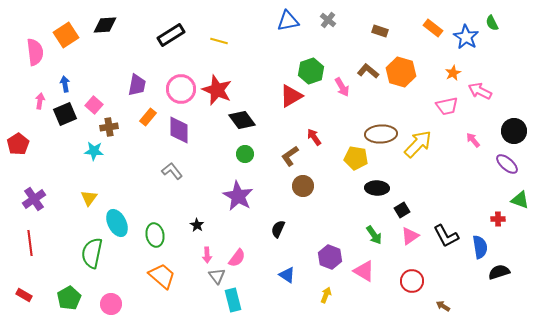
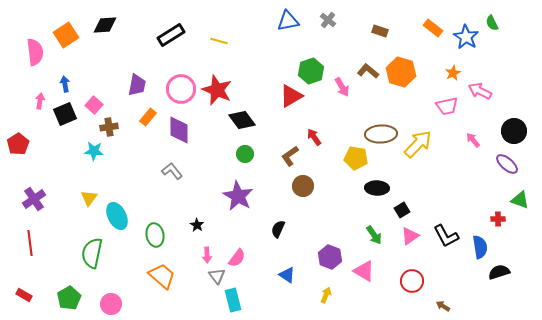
cyan ellipse at (117, 223): moved 7 px up
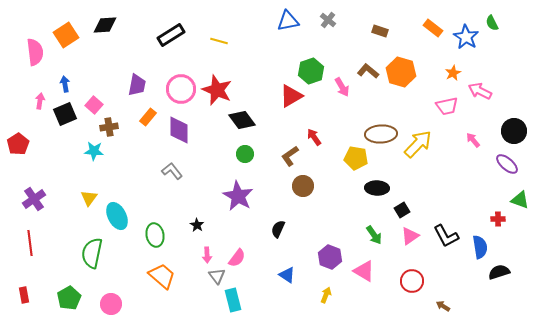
red rectangle at (24, 295): rotated 49 degrees clockwise
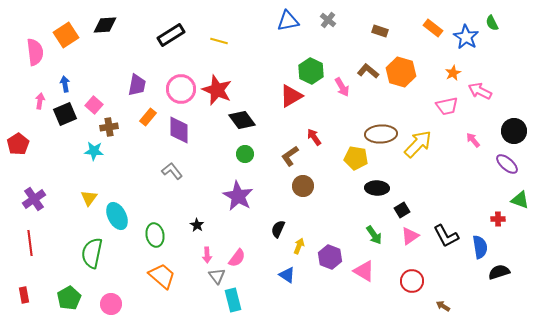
green hexagon at (311, 71): rotated 15 degrees counterclockwise
yellow arrow at (326, 295): moved 27 px left, 49 px up
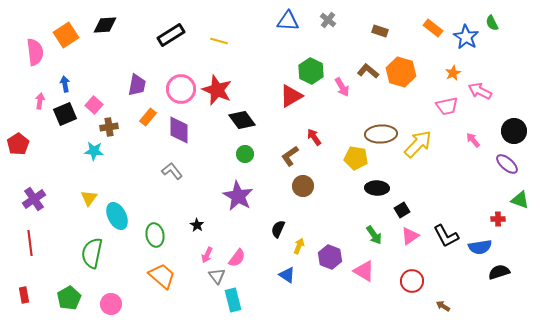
blue triangle at (288, 21): rotated 15 degrees clockwise
blue semicircle at (480, 247): rotated 90 degrees clockwise
pink arrow at (207, 255): rotated 28 degrees clockwise
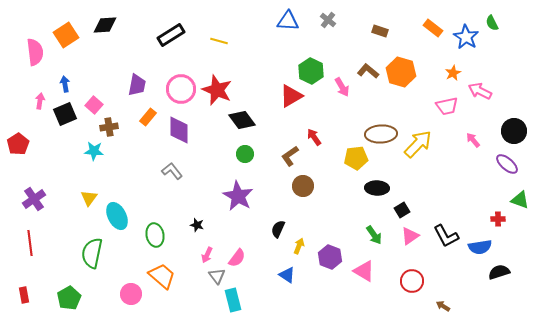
yellow pentagon at (356, 158): rotated 15 degrees counterclockwise
black star at (197, 225): rotated 16 degrees counterclockwise
pink circle at (111, 304): moved 20 px right, 10 px up
